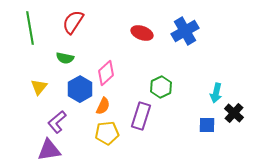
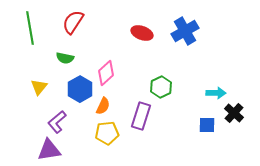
cyan arrow: rotated 102 degrees counterclockwise
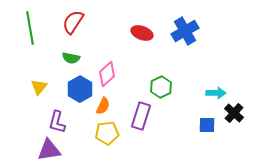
green semicircle: moved 6 px right
pink diamond: moved 1 px right, 1 px down
purple L-shape: rotated 35 degrees counterclockwise
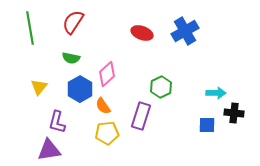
orange semicircle: rotated 120 degrees clockwise
black cross: rotated 36 degrees counterclockwise
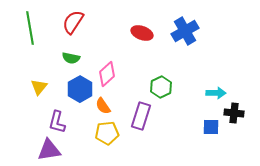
blue square: moved 4 px right, 2 px down
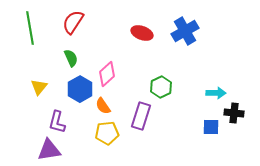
green semicircle: rotated 126 degrees counterclockwise
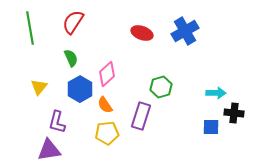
green hexagon: rotated 10 degrees clockwise
orange semicircle: moved 2 px right, 1 px up
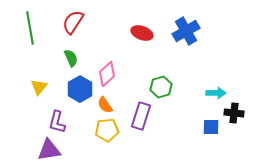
blue cross: moved 1 px right
yellow pentagon: moved 3 px up
